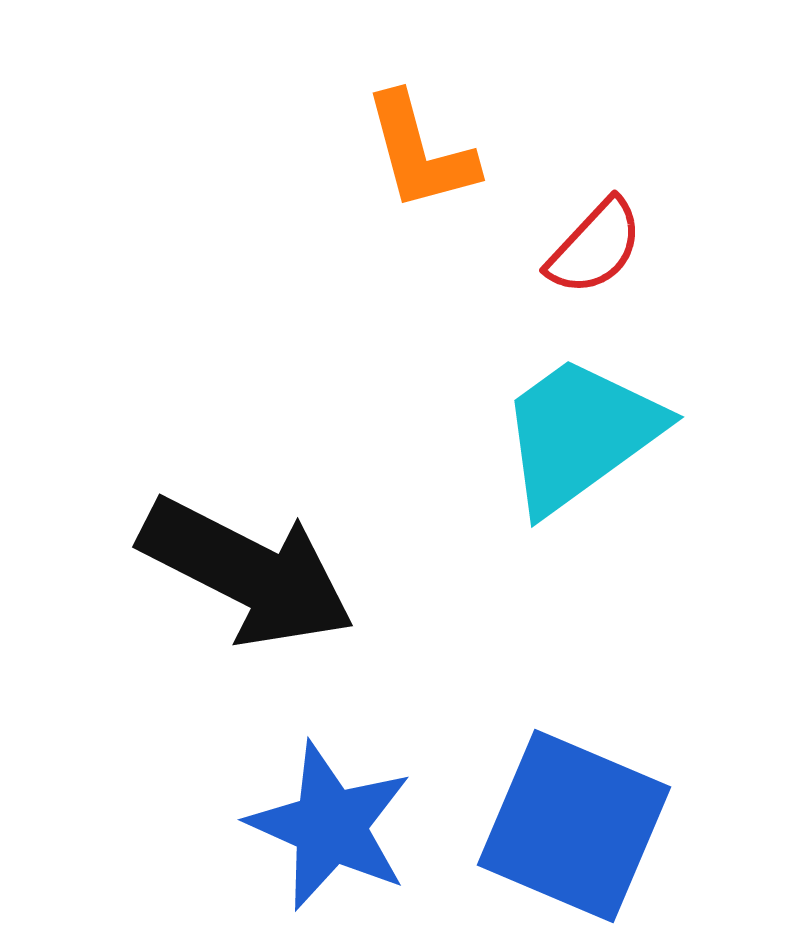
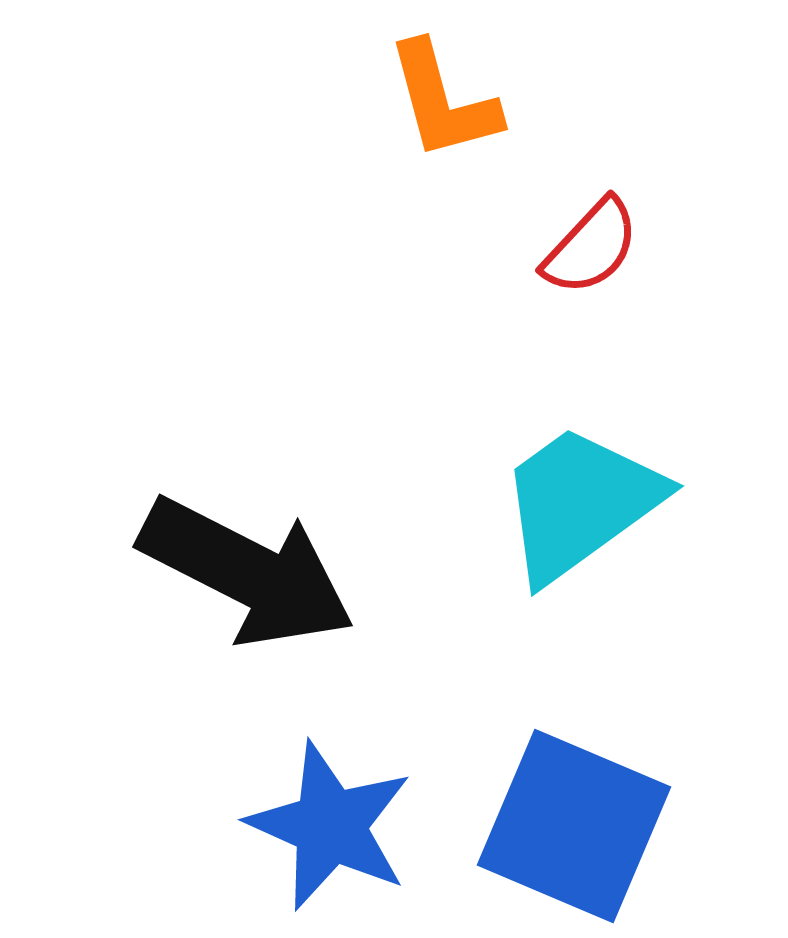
orange L-shape: moved 23 px right, 51 px up
red semicircle: moved 4 px left
cyan trapezoid: moved 69 px down
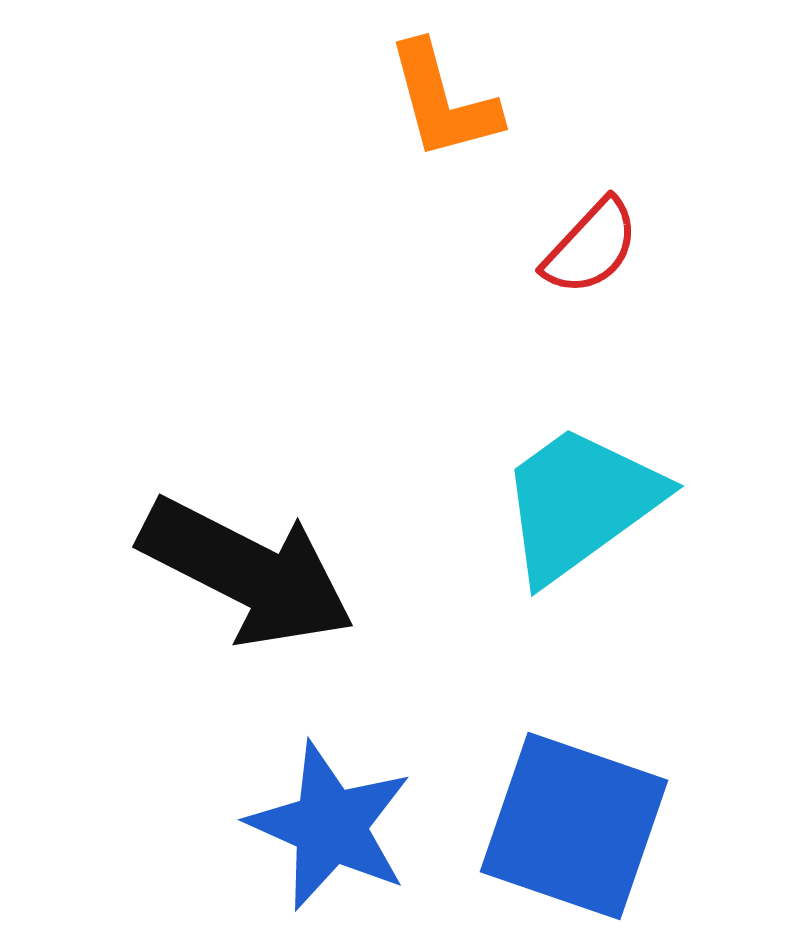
blue square: rotated 4 degrees counterclockwise
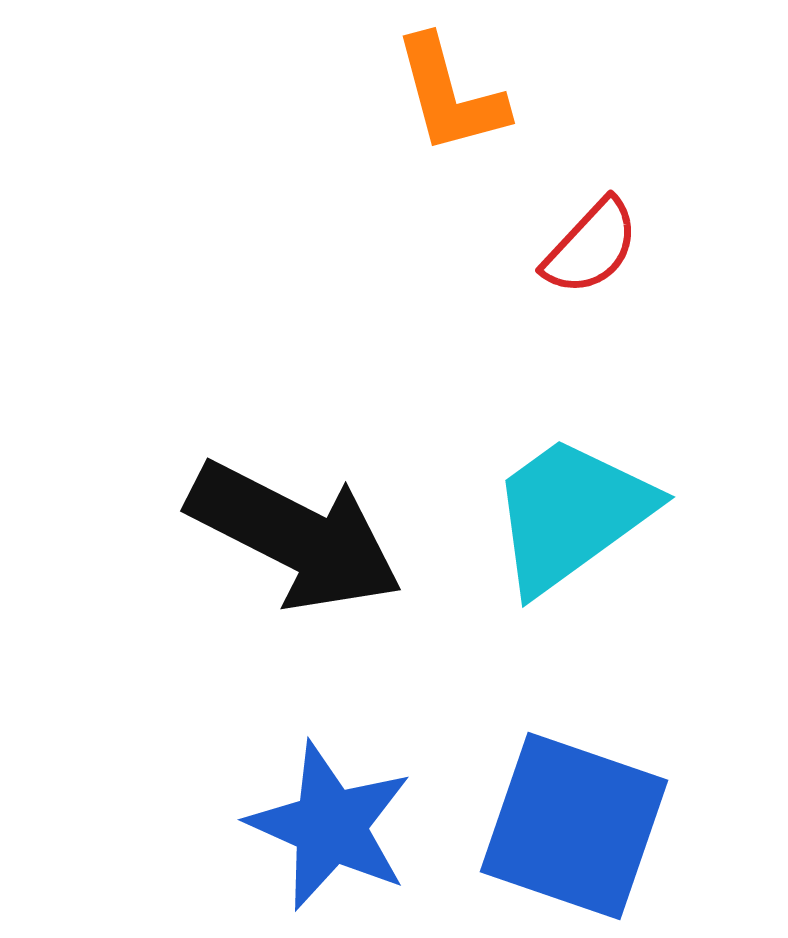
orange L-shape: moved 7 px right, 6 px up
cyan trapezoid: moved 9 px left, 11 px down
black arrow: moved 48 px right, 36 px up
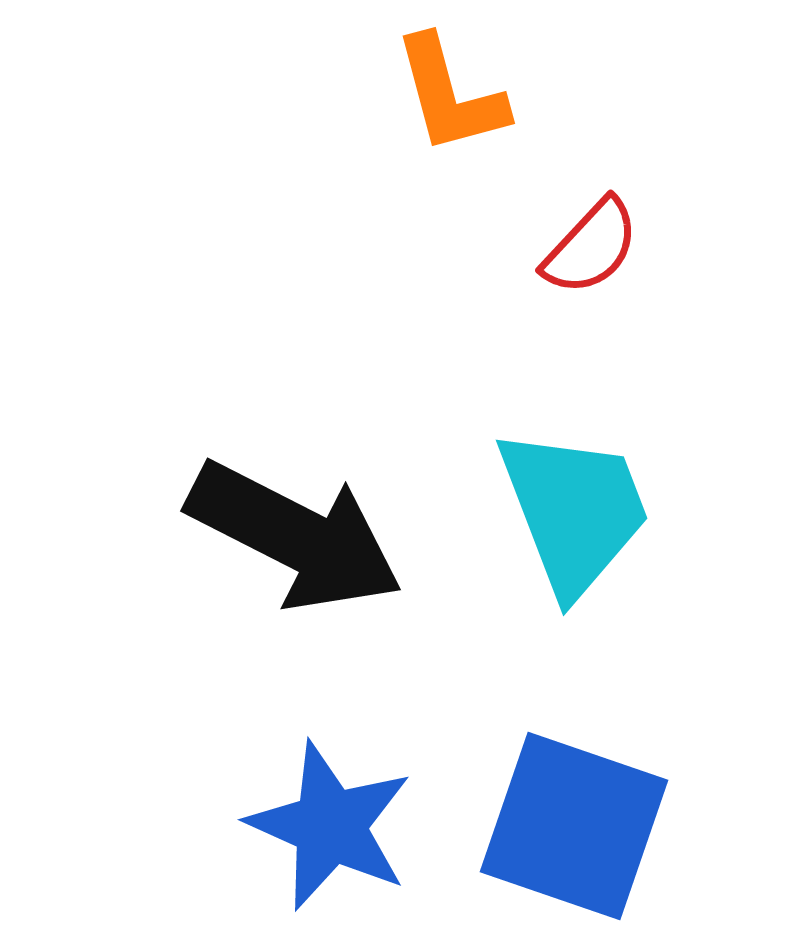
cyan trapezoid: moved 3 px right, 3 px up; rotated 105 degrees clockwise
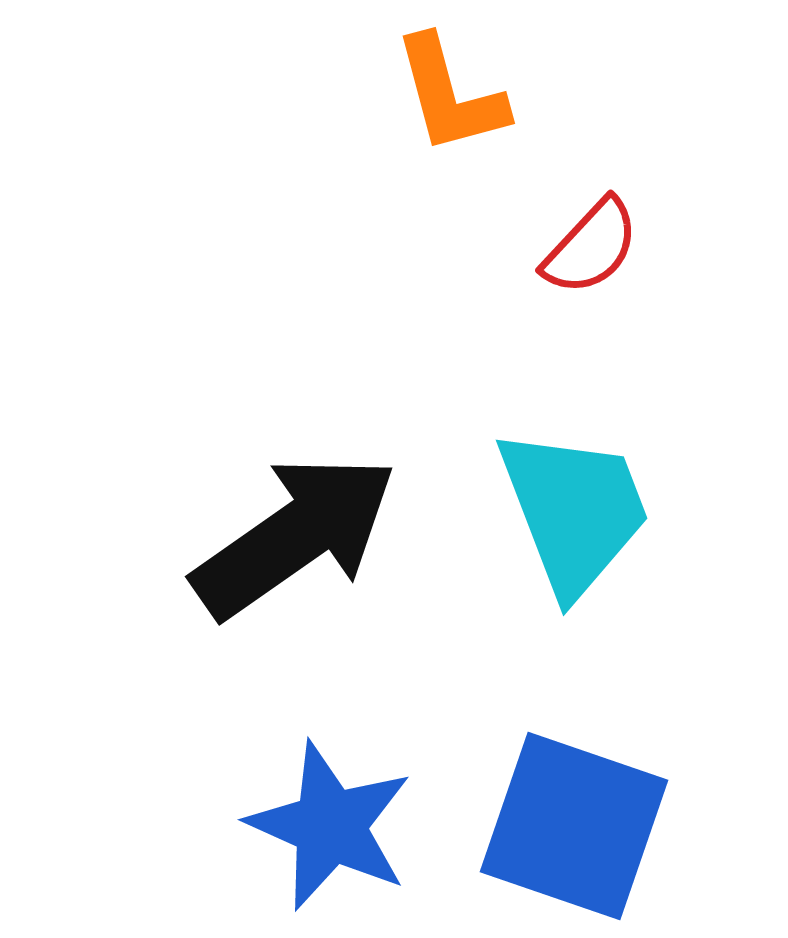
black arrow: rotated 62 degrees counterclockwise
